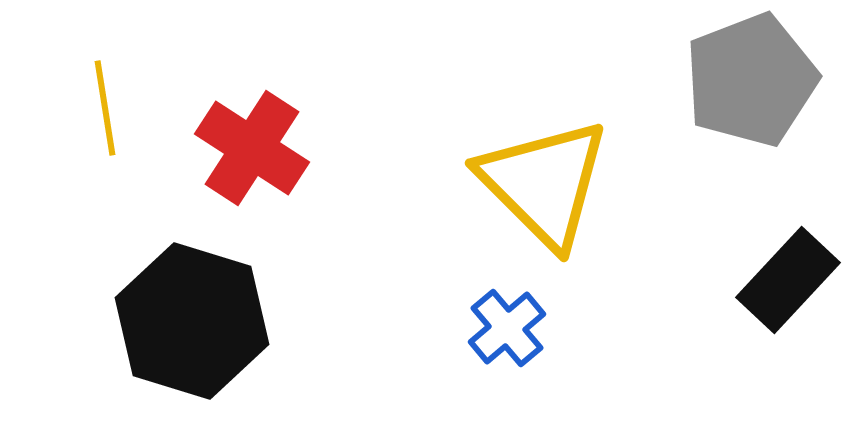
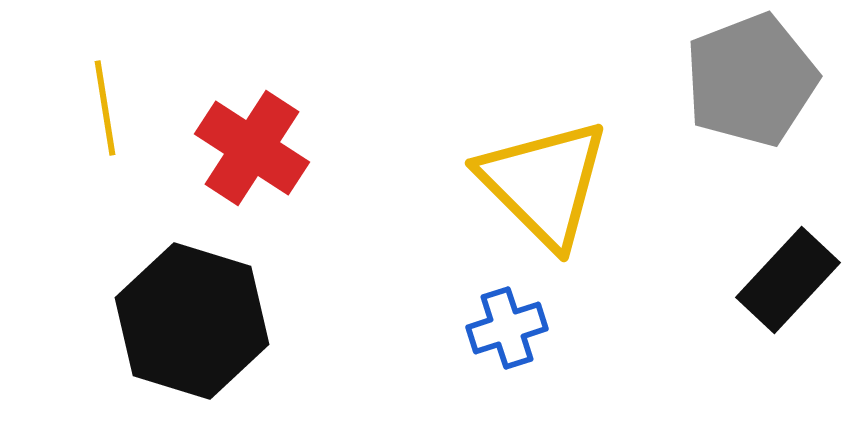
blue cross: rotated 22 degrees clockwise
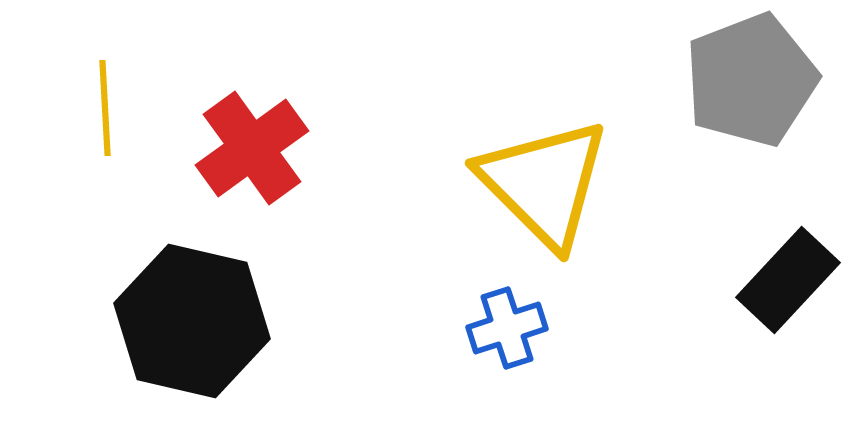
yellow line: rotated 6 degrees clockwise
red cross: rotated 21 degrees clockwise
black hexagon: rotated 4 degrees counterclockwise
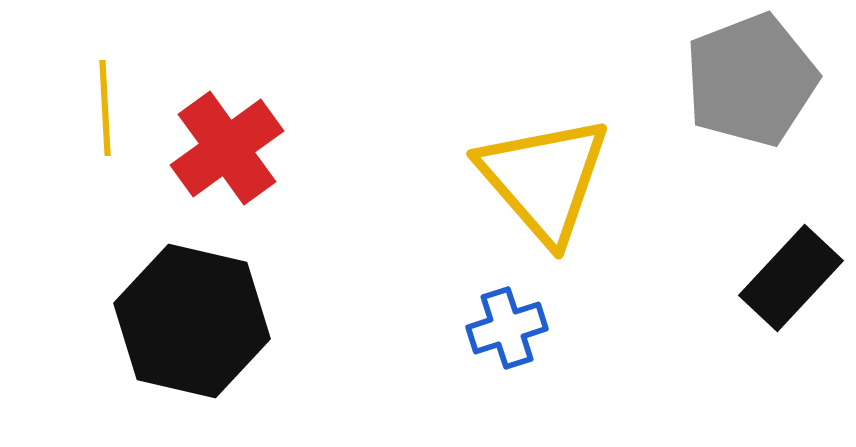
red cross: moved 25 px left
yellow triangle: moved 4 px up; rotated 4 degrees clockwise
black rectangle: moved 3 px right, 2 px up
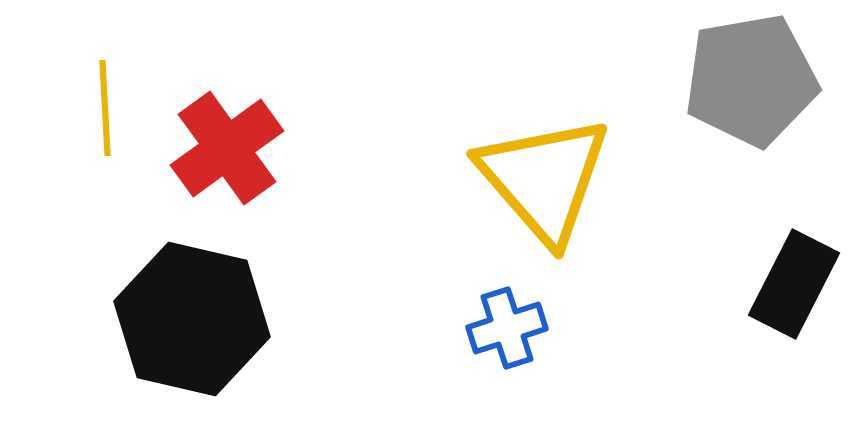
gray pentagon: rotated 11 degrees clockwise
black rectangle: moved 3 px right, 6 px down; rotated 16 degrees counterclockwise
black hexagon: moved 2 px up
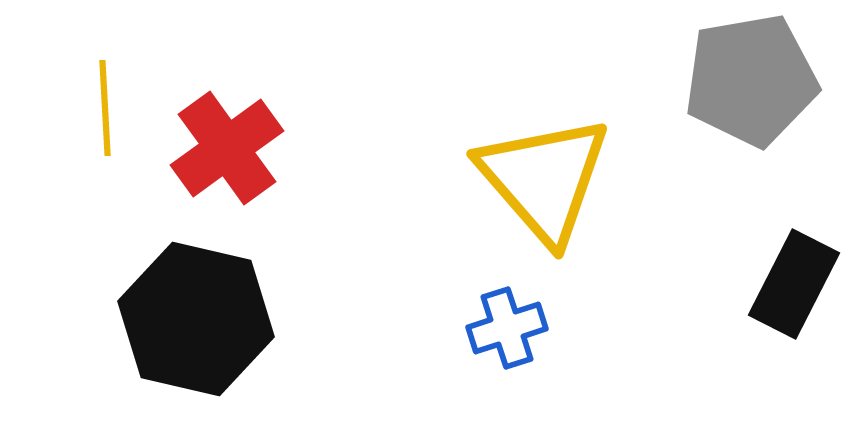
black hexagon: moved 4 px right
